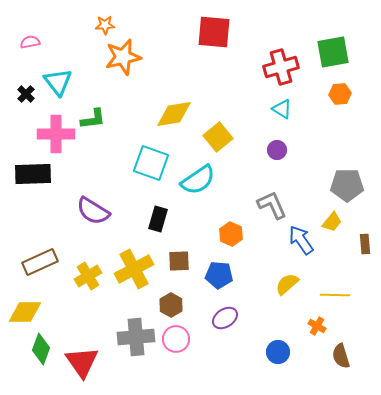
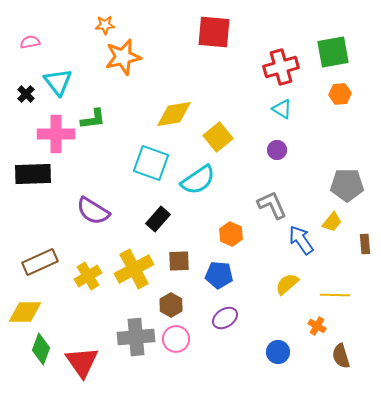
black rectangle at (158, 219): rotated 25 degrees clockwise
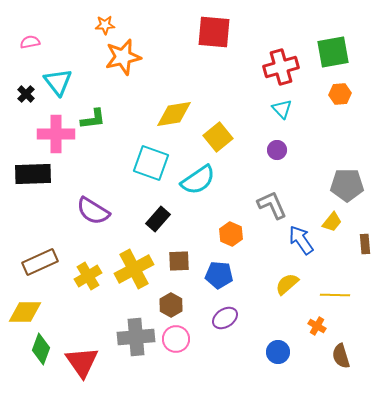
cyan triangle at (282, 109): rotated 15 degrees clockwise
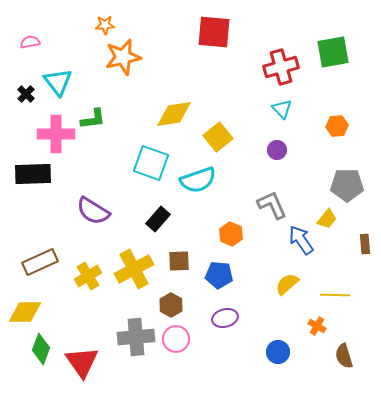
orange hexagon at (340, 94): moved 3 px left, 32 px down
cyan semicircle at (198, 180): rotated 15 degrees clockwise
yellow trapezoid at (332, 222): moved 5 px left, 3 px up
purple ellipse at (225, 318): rotated 20 degrees clockwise
brown semicircle at (341, 356): moved 3 px right
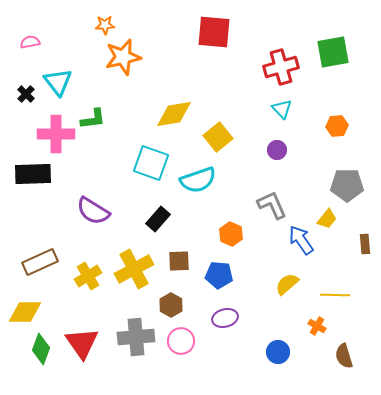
pink circle at (176, 339): moved 5 px right, 2 px down
red triangle at (82, 362): moved 19 px up
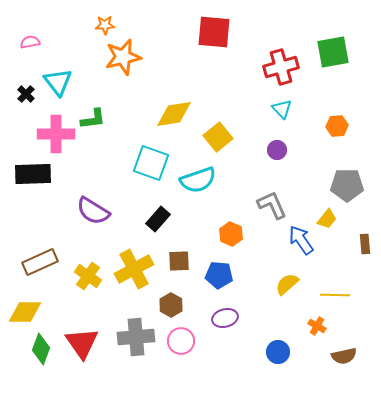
yellow cross at (88, 276): rotated 24 degrees counterclockwise
brown semicircle at (344, 356): rotated 85 degrees counterclockwise
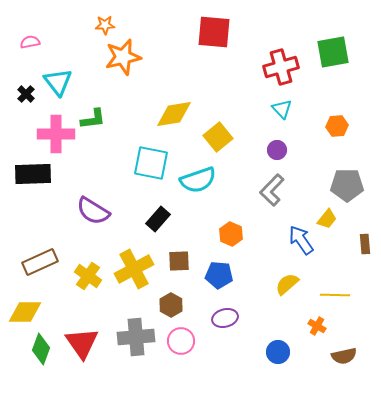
cyan square at (151, 163): rotated 9 degrees counterclockwise
gray L-shape at (272, 205): moved 15 px up; rotated 112 degrees counterclockwise
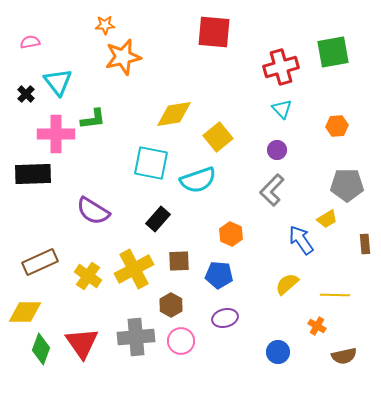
yellow trapezoid at (327, 219): rotated 20 degrees clockwise
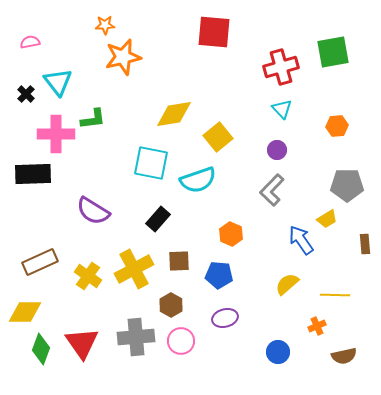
orange cross at (317, 326): rotated 36 degrees clockwise
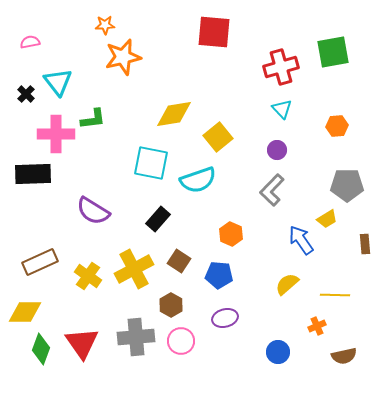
brown square at (179, 261): rotated 35 degrees clockwise
